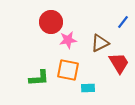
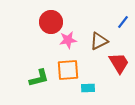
brown triangle: moved 1 px left, 2 px up
orange square: rotated 15 degrees counterclockwise
green L-shape: rotated 10 degrees counterclockwise
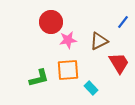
cyan rectangle: moved 3 px right; rotated 48 degrees clockwise
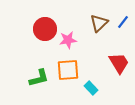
red circle: moved 6 px left, 7 px down
brown triangle: moved 18 px up; rotated 18 degrees counterclockwise
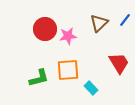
blue line: moved 2 px right, 2 px up
pink star: moved 4 px up
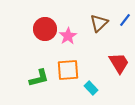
pink star: rotated 24 degrees counterclockwise
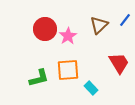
brown triangle: moved 2 px down
